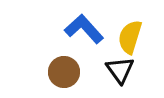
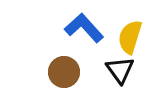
blue L-shape: moved 1 px up
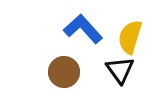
blue L-shape: moved 1 px left, 1 px down
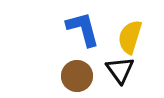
blue L-shape: rotated 27 degrees clockwise
brown circle: moved 13 px right, 4 px down
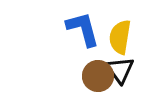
yellow semicircle: moved 10 px left; rotated 8 degrees counterclockwise
brown circle: moved 21 px right
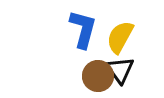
blue L-shape: rotated 30 degrees clockwise
yellow semicircle: rotated 20 degrees clockwise
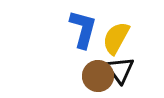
yellow semicircle: moved 4 px left, 1 px down
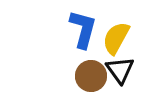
brown circle: moved 7 px left
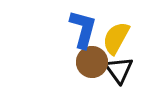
black triangle: moved 1 px left
brown circle: moved 1 px right, 14 px up
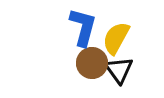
blue L-shape: moved 2 px up
brown circle: moved 1 px down
